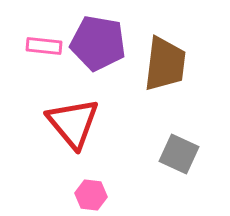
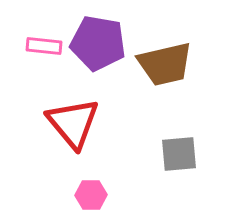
brown trapezoid: rotated 70 degrees clockwise
gray square: rotated 30 degrees counterclockwise
pink hexagon: rotated 8 degrees counterclockwise
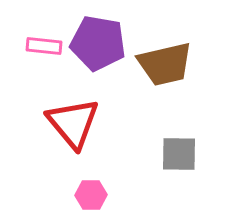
gray square: rotated 6 degrees clockwise
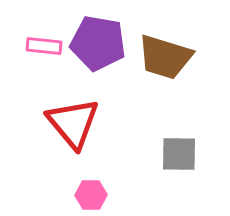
brown trapezoid: moved 7 px up; rotated 30 degrees clockwise
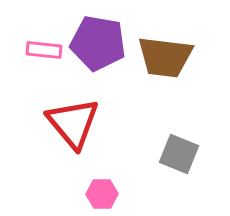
pink rectangle: moved 4 px down
brown trapezoid: rotated 10 degrees counterclockwise
gray square: rotated 21 degrees clockwise
pink hexagon: moved 11 px right, 1 px up
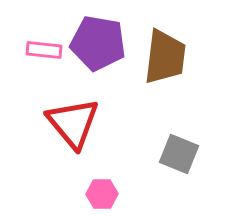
brown trapezoid: rotated 90 degrees counterclockwise
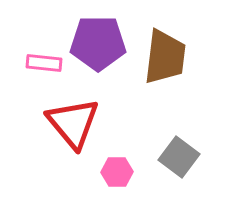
purple pentagon: rotated 10 degrees counterclockwise
pink rectangle: moved 13 px down
gray square: moved 3 px down; rotated 15 degrees clockwise
pink hexagon: moved 15 px right, 22 px up
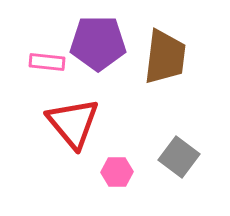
pink rectangle: moved 3 px right, 1 px up
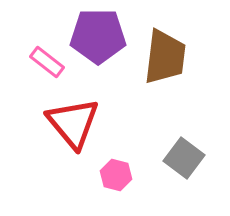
purple pentagon: moved 7 px up
pink rectangle: rotated 32 degrees clockwise
gray square: moved 5 px right, 1 px down
pink hexagon: moved 1 px left, 3 px down; rotated 16 degrees clockwise
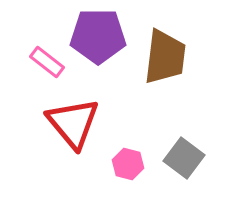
pink hexagon: moved 12 px right, 11 px up
